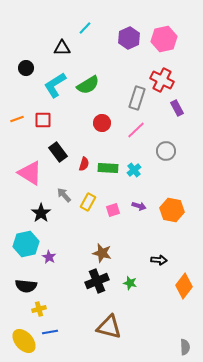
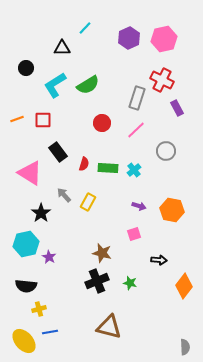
pink square: moved 21 px right, 24 px down
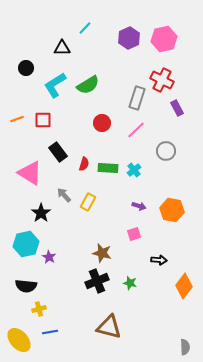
yellow ellipse: moved 5 px left, 1 px up
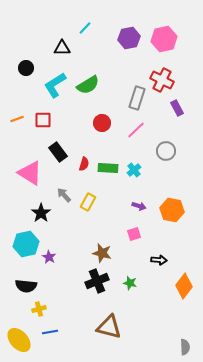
purple hexagon: rotated 15 degrees clockwise
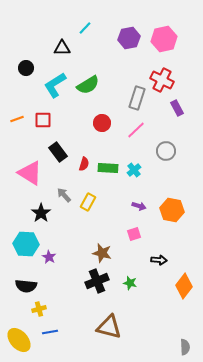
cyan hexagon: rotated 15 degrees clockwise
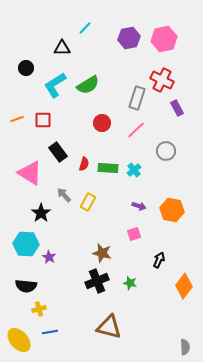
black arrow: rotated 70 degrees counterclockwise
